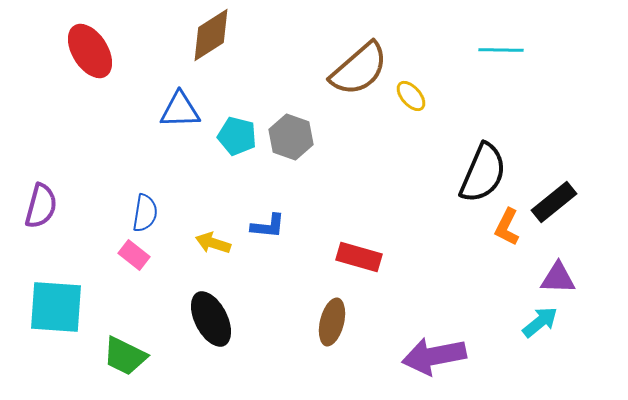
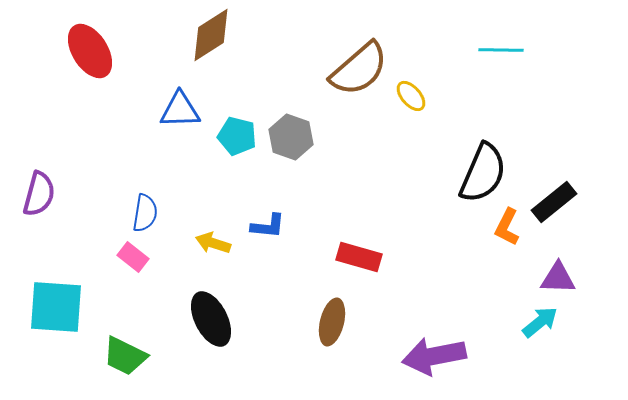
purple semicircle: moved 2 px left, 12 px up
pink rectangle: moved 1 px left, 2 px down
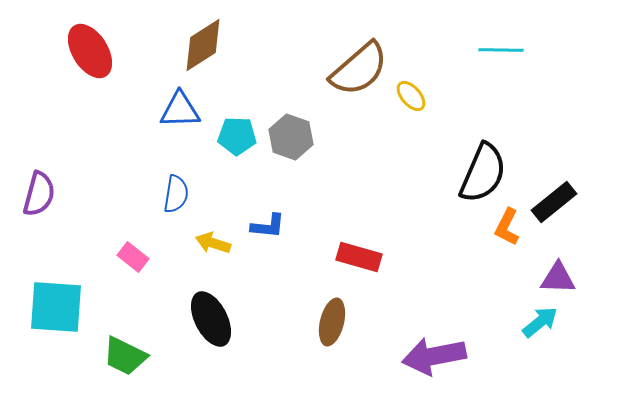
brown diamond: moved 8 px left, 10 px down
cyan pentagon: rotated 12 degrees counterclockwise
blue semicircle: moved 31 px right, 19 px up
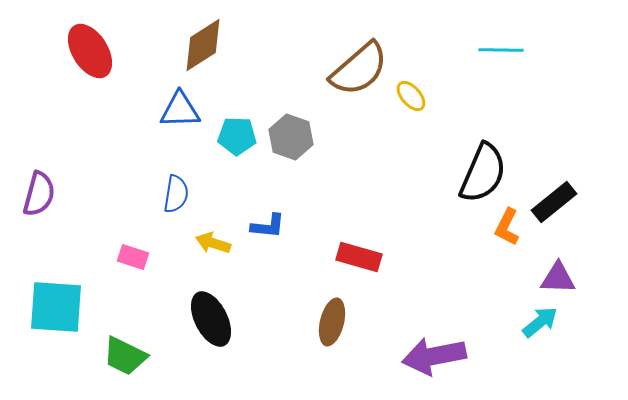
pink rectangle: rotated 20 degrees counterclockwise
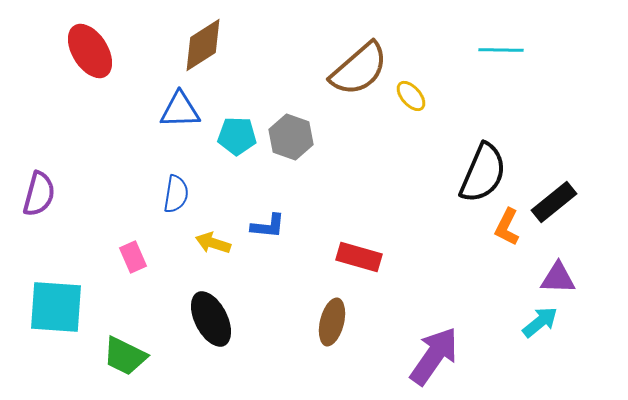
pink rectangle: rotated 48 degrees clockwise
purple arrow: rotated 136 degrees clockwise
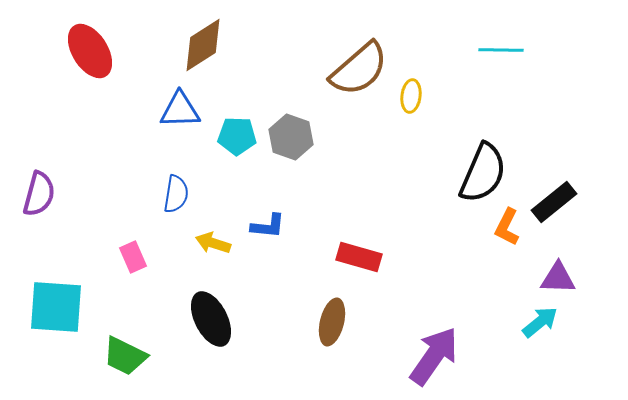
yellow ellipse: rotated 48 degrees clockwise
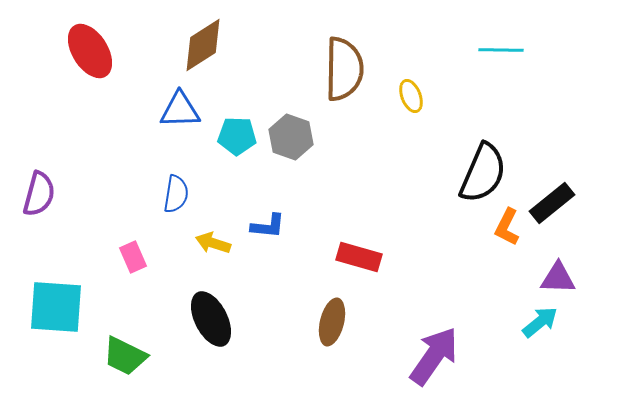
brown semicircle: moved 15 px left; rotated 48 degrees counterclockwise
yellow ellipse: rotated 28 degrees counterclockwise
black rectangle: moved 2 px left, 1 px down
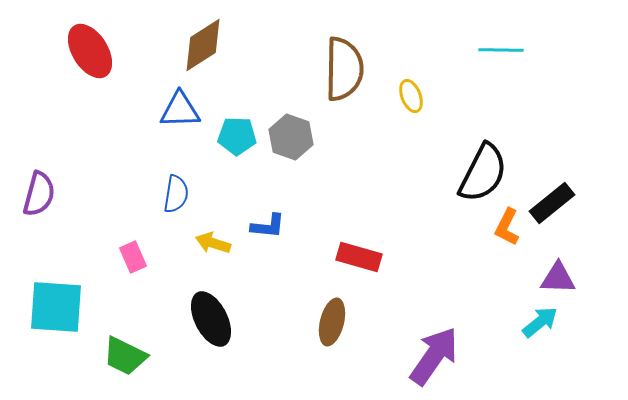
black semicircle: rotated 4 degrees clockwise
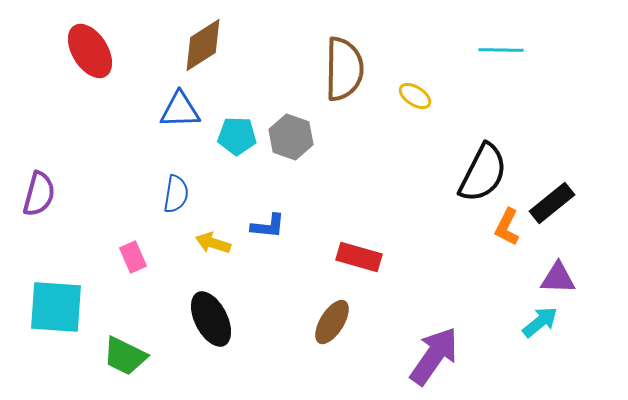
yellow ellipse: moved 4 px right; rotated 36 degrees counterclockwise
brown ellipse: rotated 18 degrees clockwise
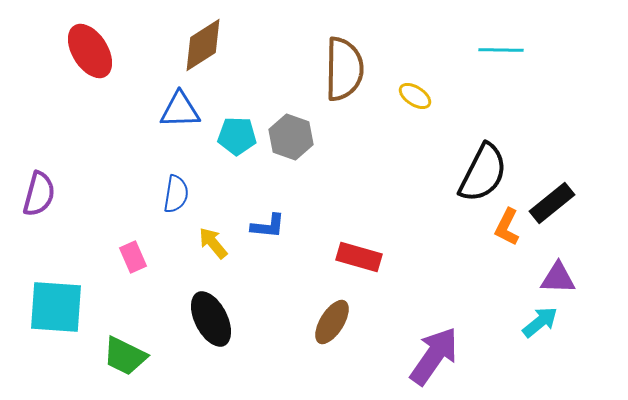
yellow arrow: rotated 32 degrees clockwise
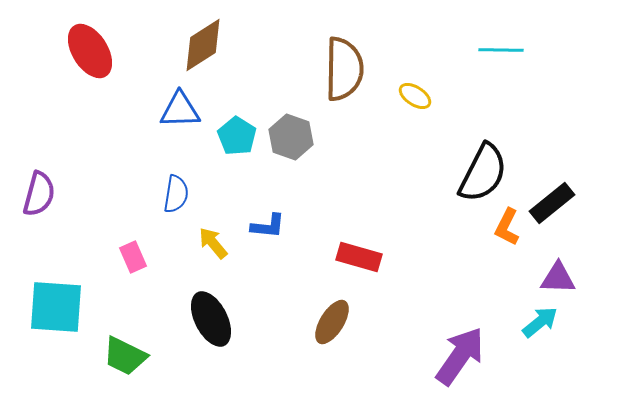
cyan pentagon: rotated 30 degrees clockwise
purple arrow: moved 26 px right
